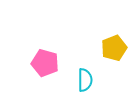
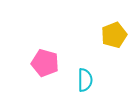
yellow pentagon: moved 13 px up
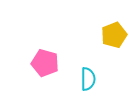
cyan semicircle: moved 3 px right, 1 px up
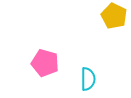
yellow pentagon: moved 19 px up; rotated 25 degrees counterclockwise
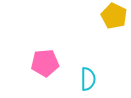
pink pentagon: rotated 20 degrees counterclockwise
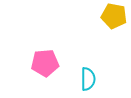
yellow pentagon: rotated 15 degrees counterclockwise
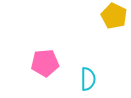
yellow pentagon: rotated 15 degrees clockwise
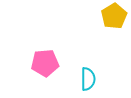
yellow pentagon: rotated 15 degrees clockwise
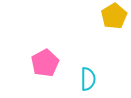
pink pentagon: rotated 24 degrees counterclockwise
